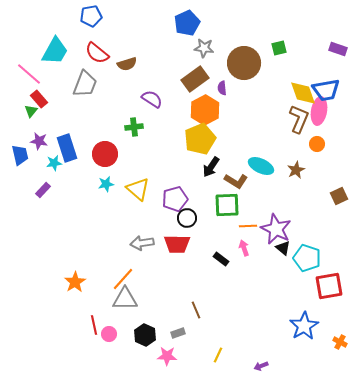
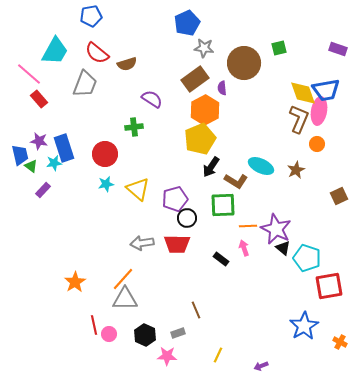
green triangle at (31, 111): moved 55 px down; rotated 32 degrees counterclockwise
blue rectangle at (67, 148): moved 3 px left
green square at (227, 205): moved 4 px left
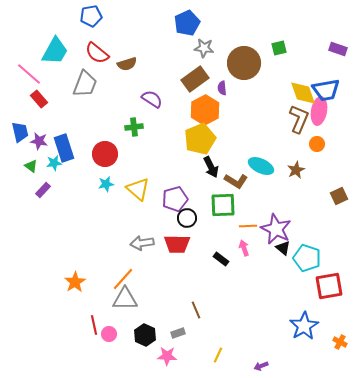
blue trapezoid at (20, 155): moved 23 px up
black arrow at (211, 167): rotated 60 degrees counterclockwise
